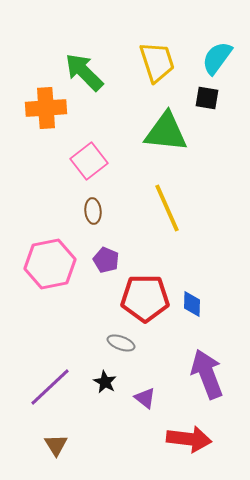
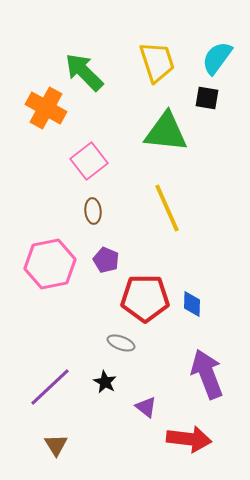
orange cross: rotated 33 degrees clockwise
purple triangle: moved 1 px right, 9 px down
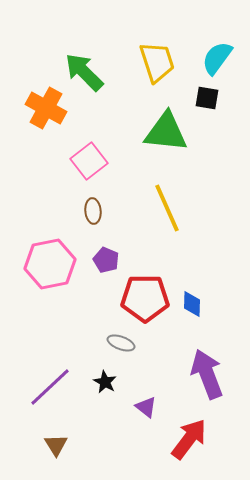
red arrow: rotated 60 degrees counterclockwise
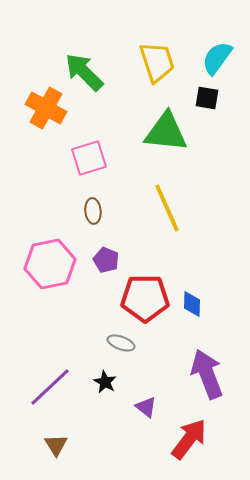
pink square: moved 3 px up; rotated 21 degrees clockwise
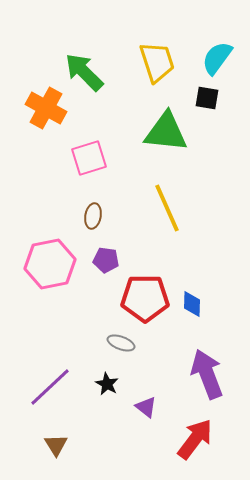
brown ellipse: moved 5 px down; rotated 15 degrees clockwise
purple pentagon: rotated 15 degrees counterclockwise
black star: moved 2 px right, 2 px down
red arrow: moved 6 px right
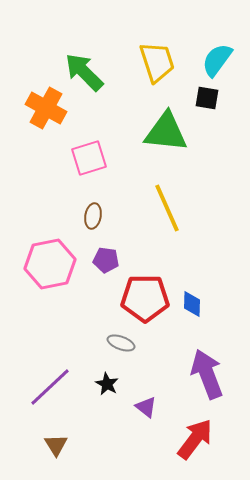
cyan semicircle: moved 2 px down
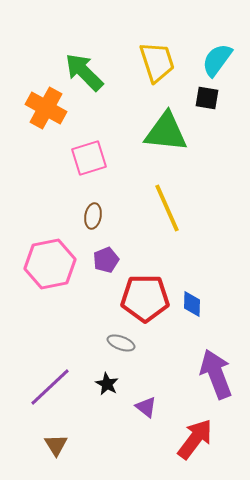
purple pentagon: rotated 30 degrees counterclockwise
purple arrow: moved 9 px right
